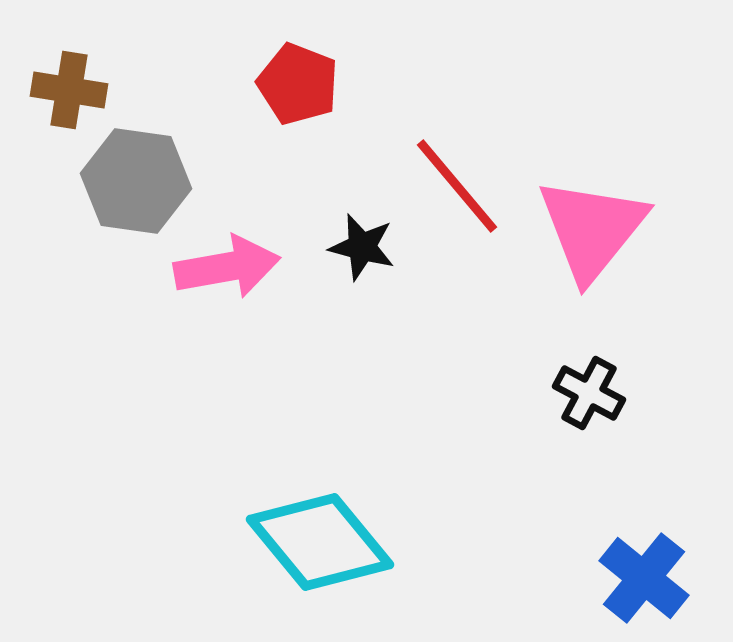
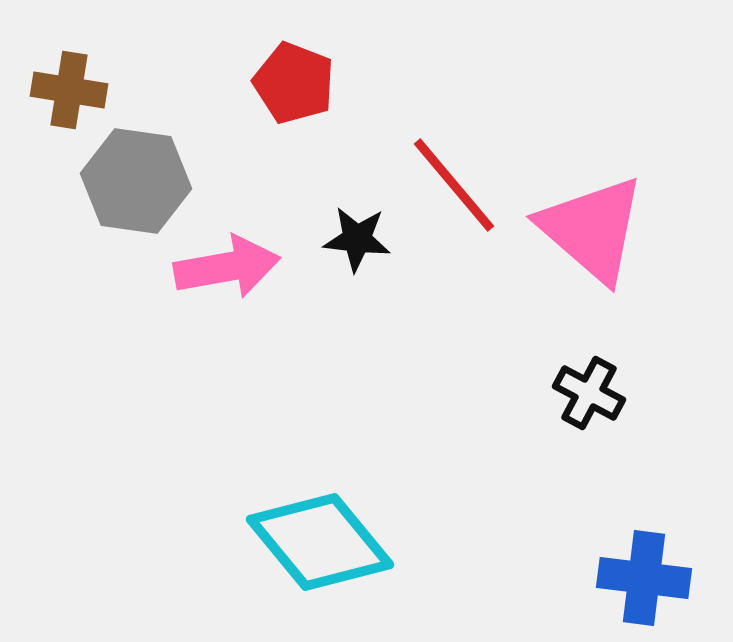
red pentagon: moved 4 px left, 1 px up
red line: moved 3 px left, 1 px up
pink triangle: rotated 28 degrees counterclockwise
black star: moved 5 px left, 8 px up; rotated 8 degrees counterclockwise
blue cross: rotated 32 degrees counterclockwise
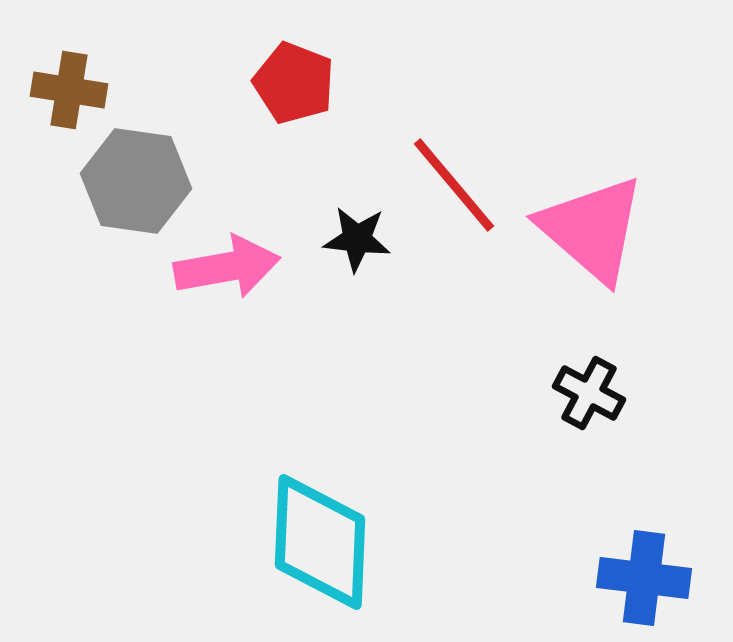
cyan diamond: rotated 42 degrees clockwise
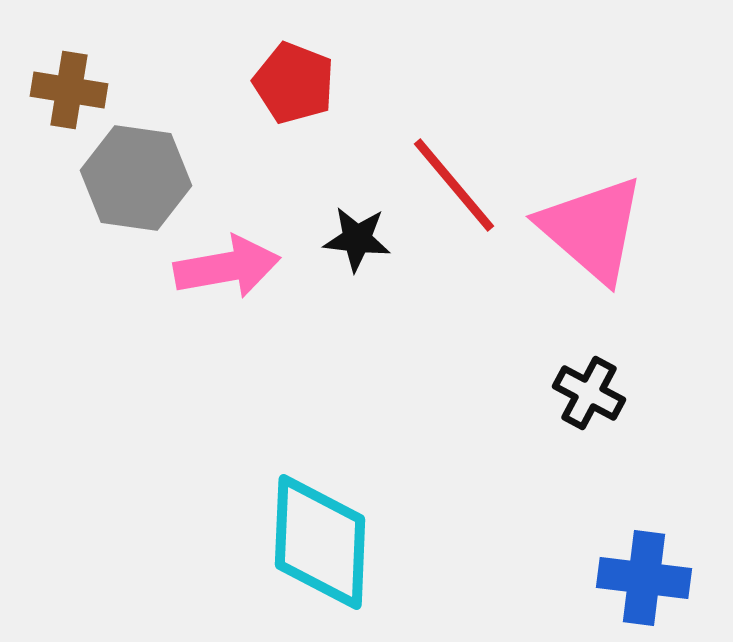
gray hexagon: moved 3 px up
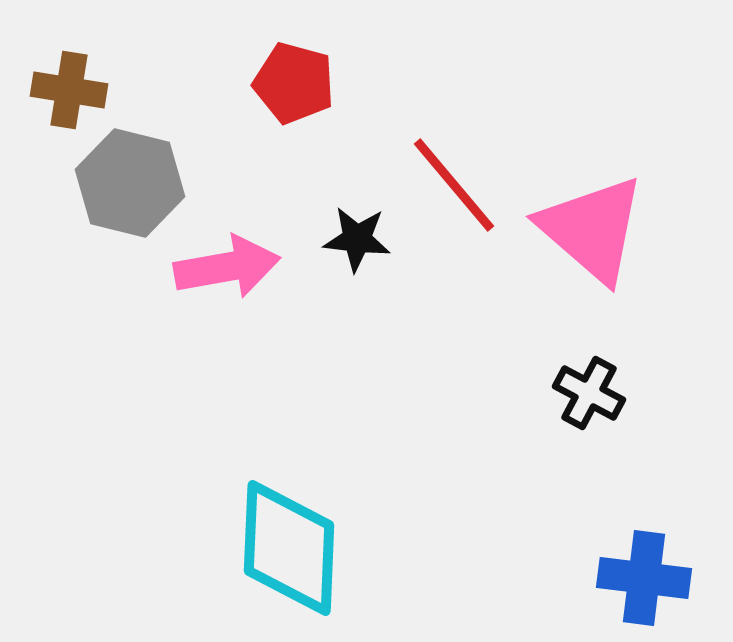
red pentagon: rotated 6 degrees counterclockwise
gray hexagon: moved 6 px left, 5 px down; rotated 6 degrees clockwise
cyan diamond: moved 31 px left, 6 px down
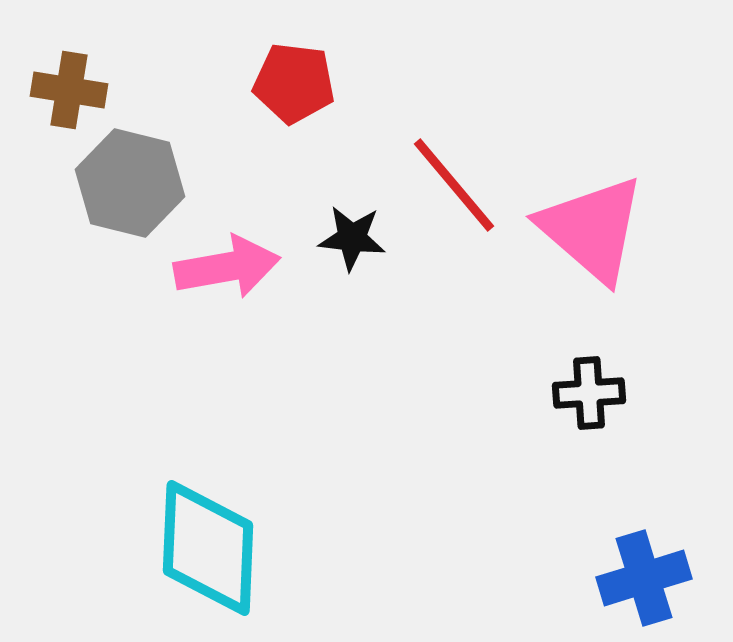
red pentagon: rotated 8 degrees counterclockwise
black star: moved 5 px left, 1 px up
black cross: rotated 32 degrees counterclockwise
cyan diamond: moved 81 px left
blue cross: rotated 24 degrees counterclockwise
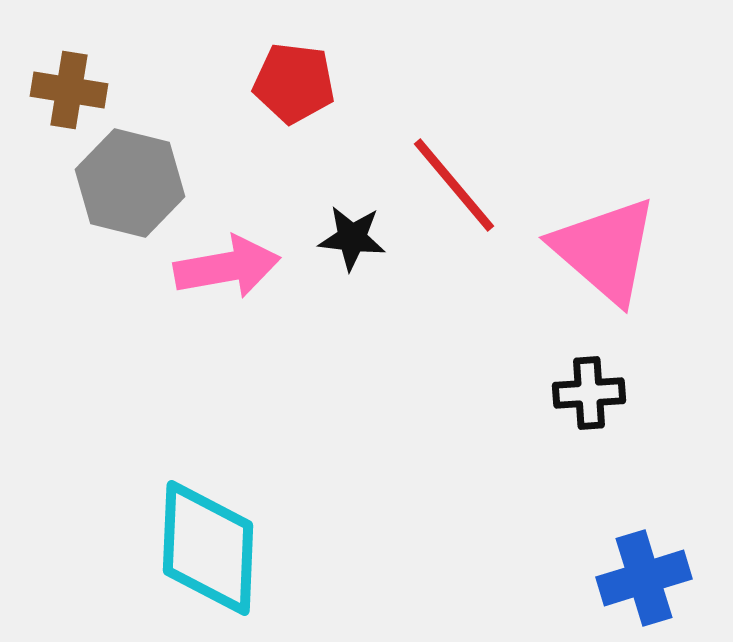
pink triangle: moved 13 px right, 21 px down
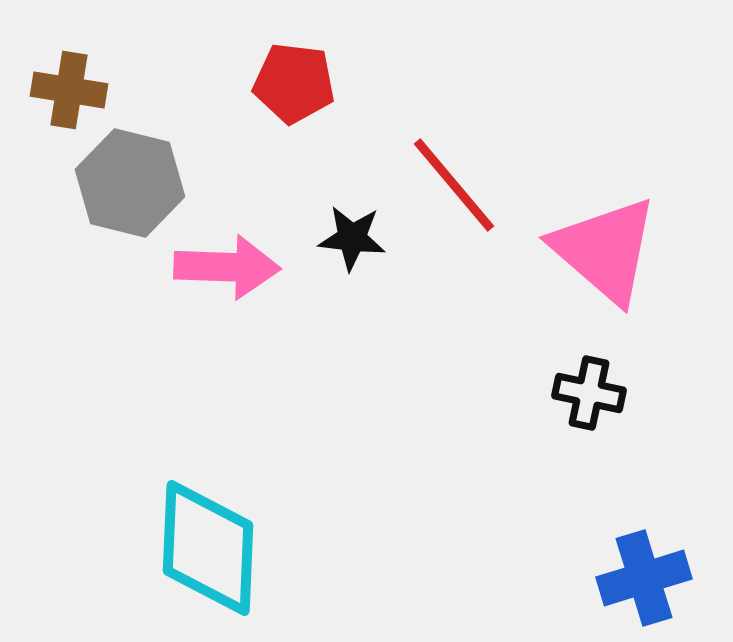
pink arrow: rotated 12 degrees clockwise
black cross: rotated 16 degrees clockwise
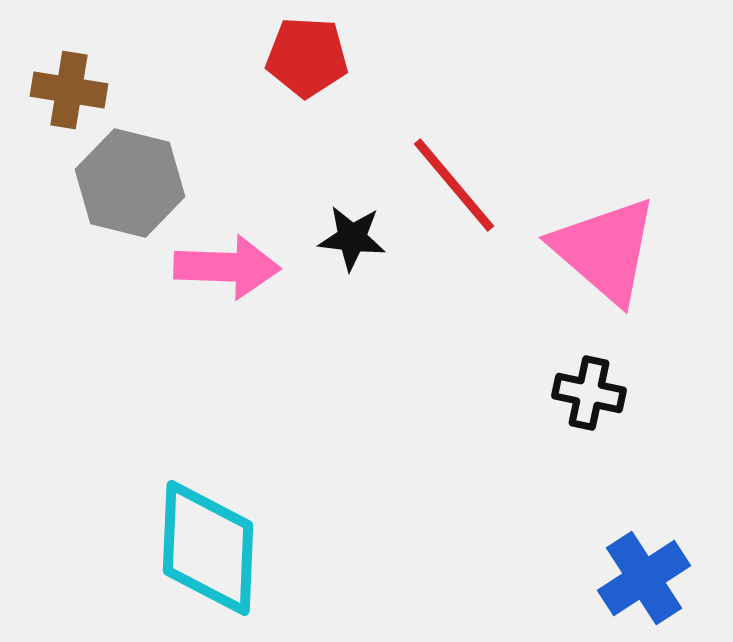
red pentagon: moved 13 px right, 26 px up; rotated 4 degrees counterclockwise
blue cross: rotated 16 degrees counterclockwise
